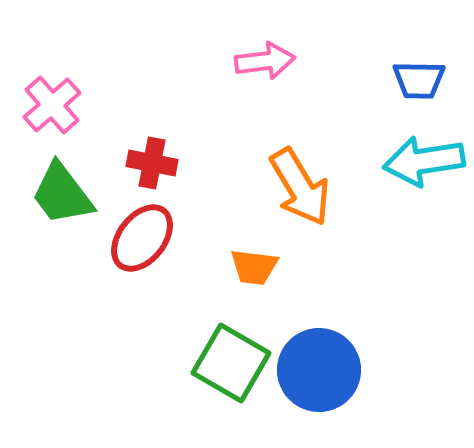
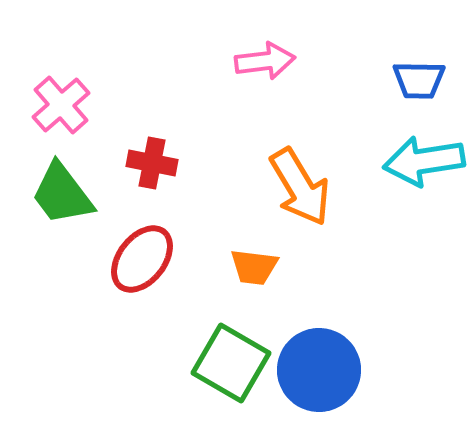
pink cross: moved 9 px right
red ellipse: moved 21 px down
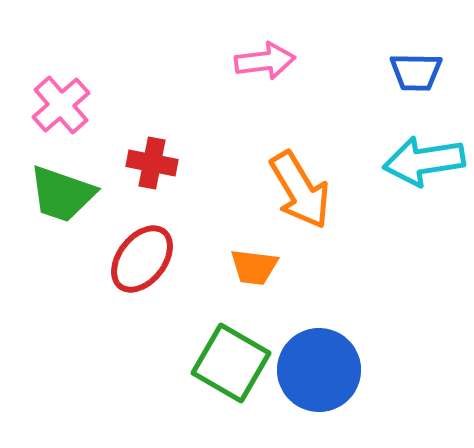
blue trapezoid: moved 3 px left, 8 px up
orange arrow: moved 3 px down
green trapezoid: rotated 34 degrees counterclockwise
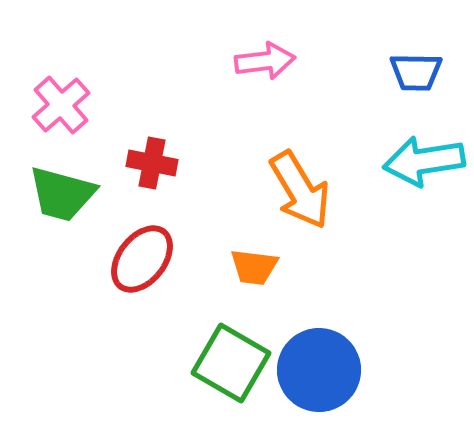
green trapezoid: rotated 4 degrees counterclockwise
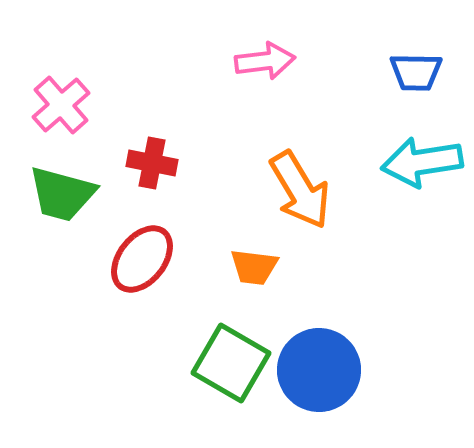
cyan arrow: moved 2 px left, 1 px down
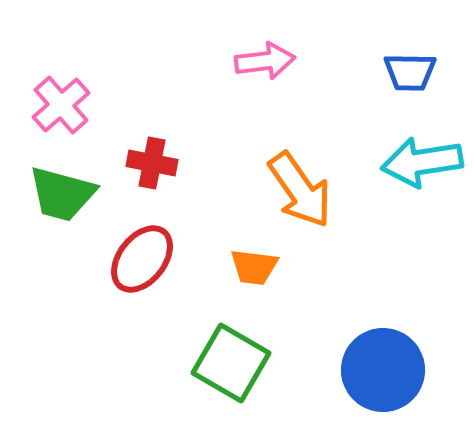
blue trapezoid: moved 6 px left
orange arrow: rotated 4 degrees counterclockwise
blue circle: moved 64 px right
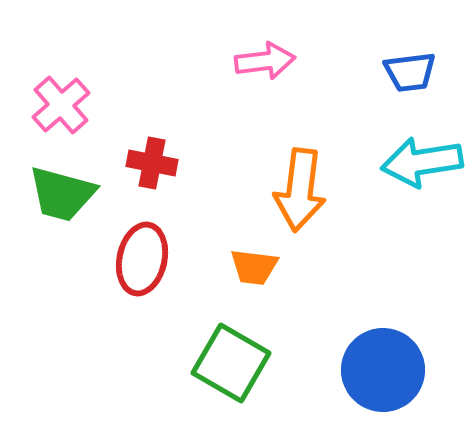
blue trapezoid: rotated 8 degrees counterclockwise
orange arrow: rotated 42 degrees clockwise
red ellipse: rotated 26 degrees counterclockwise
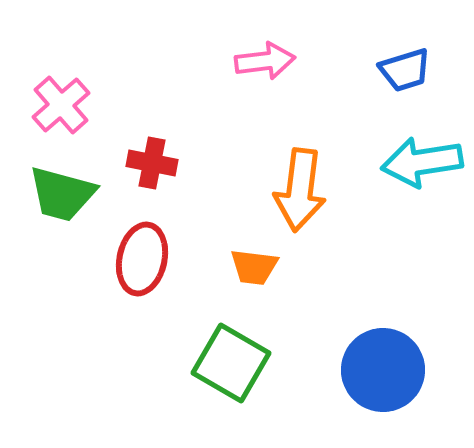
blue trapezoid: moved 5 px left, 2 px up; rotated 10 degrees counterclockwise
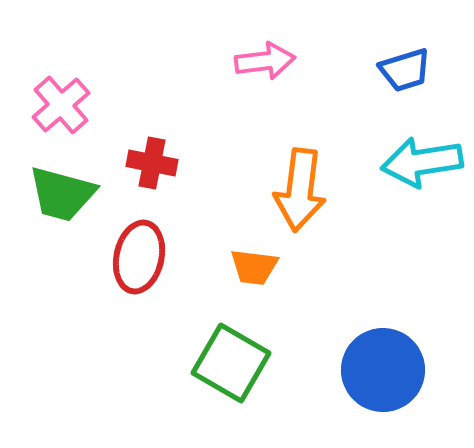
red ellipse: moved 3 px left, 2 px up
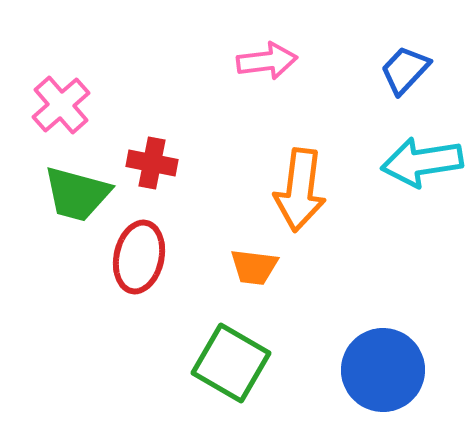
pink arrow: moved 2 px right
blue trapezoid: rotated 150 degrees clockwise
green trapezoid: moved 15 px right
